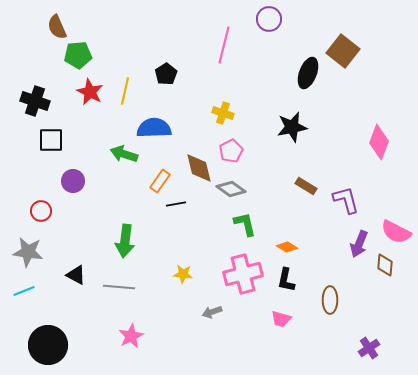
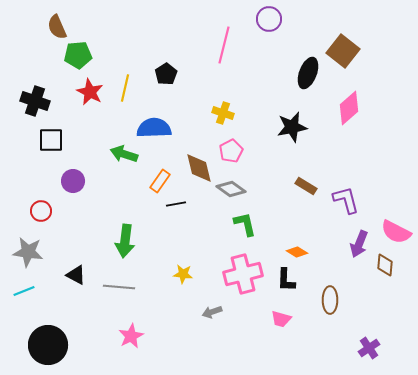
yellow line at (125, 91): moved 3 px up
pink diamond at (379, 142): moved 30 px left, 34 px up; rotated 28 degrees clockwise
orange diamond at (287, 247): moved 10 px right, 5 px down
black L-shape at (286, 280): rotated 10 degrees counterclockwise
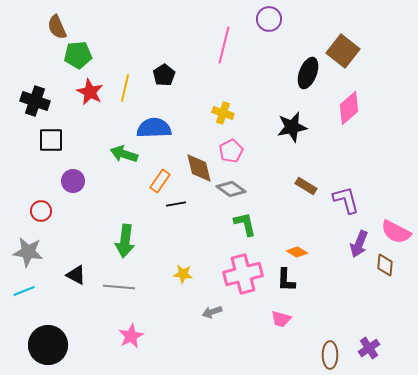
black pentagon at (166, 74): moved 2 px left, 1 px down
brown ellipse at (330, 300): moved 55 px down
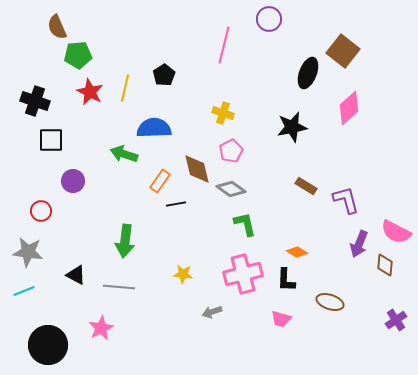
brown diamond at (199, 168): moved 2 px left, 1 px down
pink star at (131, 336): moved 30 px left, 8 px up
purple cross at (369, 348): moved 27 px right, 28 px up
brown ellipse at (330, 355): moved 53 px up; rotated 72 degrees counterclockwise
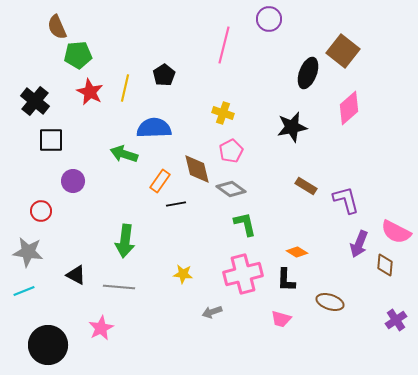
black cross at (35, 101): rotated 20 degrees clockwise
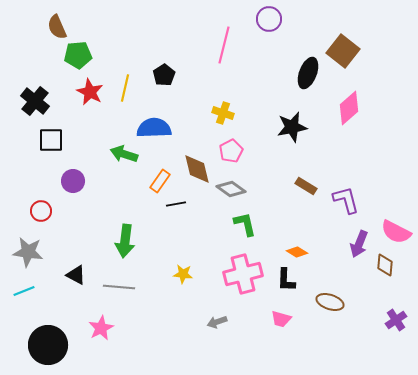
gray arrow at (212, 312): moved 5 px right, 10 px down
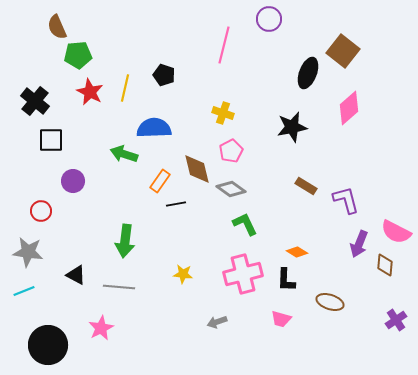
black pentagon at (164, 75): rotated 20 degrees counterclockwise
green L-shape at (245, 224): rotated 12 degrees counterclockwise
